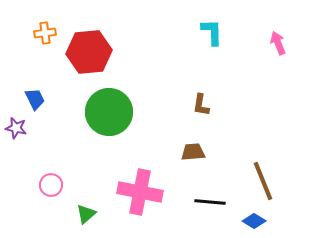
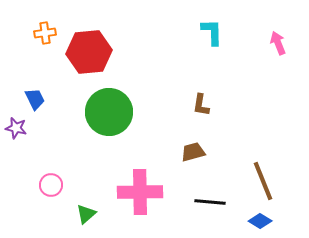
brown trapezoid: rotated 10 degrees counterclockwise
pink cross: rotated 12 degrees counterclockwise
blue diamond: moved 6 px right
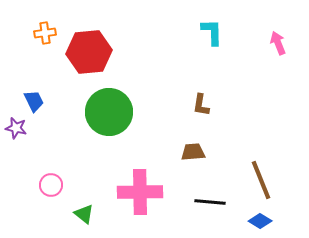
blue trapezoid: moved 1 px left, 2 px down
brown trapezoid: rotated 10 degrees clockwise
brown line: moved 2 px left, 1 px up
green triangle: moved 2 px left; rotated 40 degrees counterclockwise
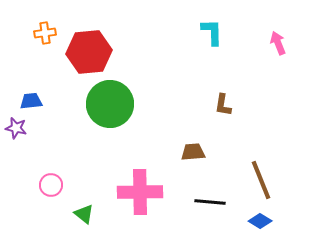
blue trapezoid: moved 3 px left; rotated 70 degrees counterclockwise
brown L-shape: moved 22 px right
green circle: moved 1 px right, 8 px up
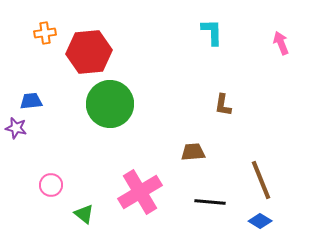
pink arrow: moved 3 px right
pink cross: rotated 30 degrees counterclockwise
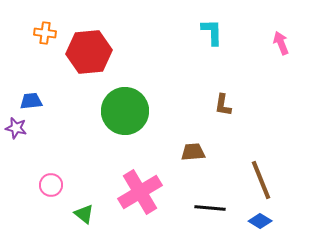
orange cross: rotated 15 degrees clockwise
green circle: moved 15 px right, 7 px down
black line: moved 6 px down
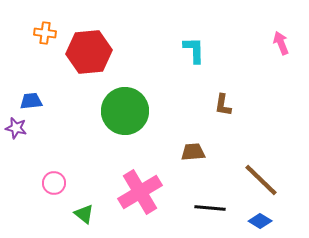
cyan L-shape: moved 18 px left, 18 px down
brown line: rotated 24 degrees counterclockwise
pink circle: moved 3 px right, 2 px up
